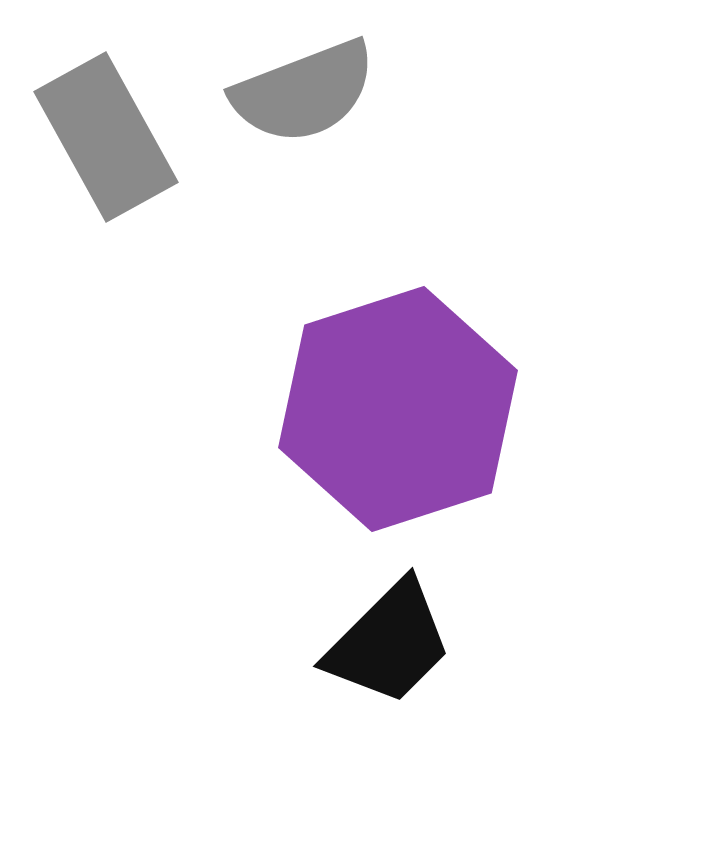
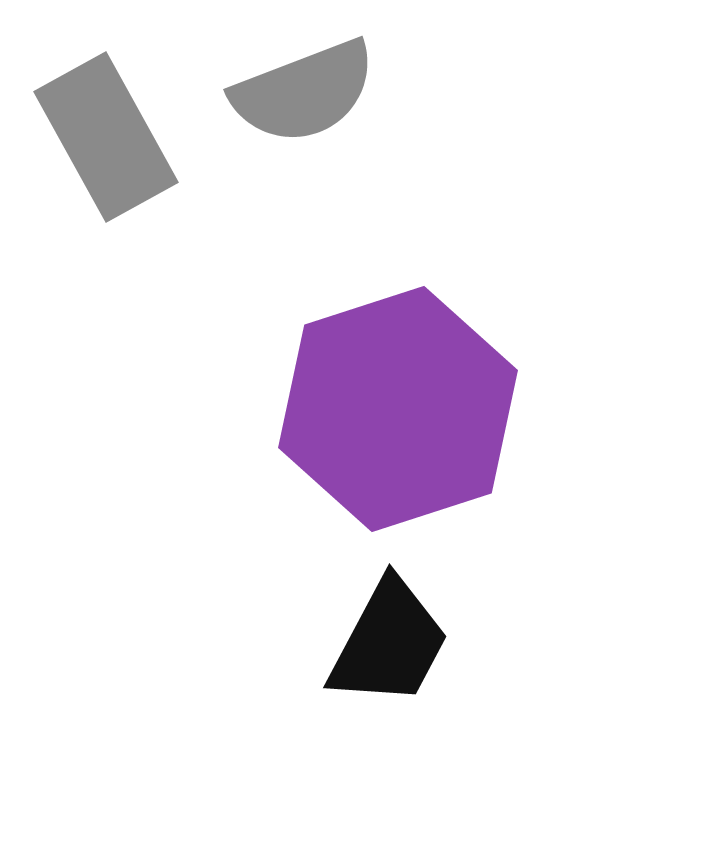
black trapezoid: rotated 17 degrees counterclockwise
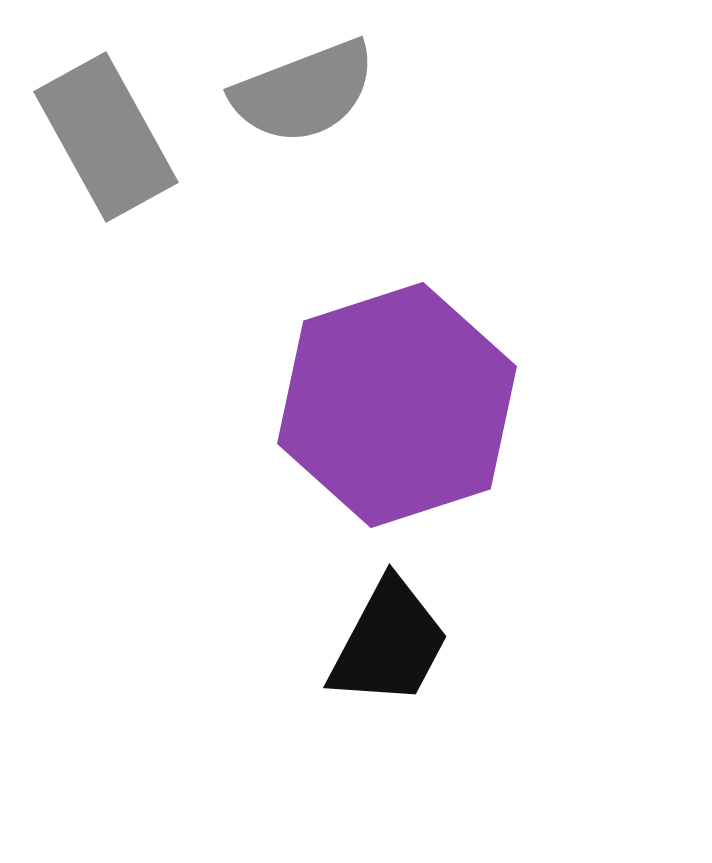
purple hexagon: moved 1 px left, 4 px up
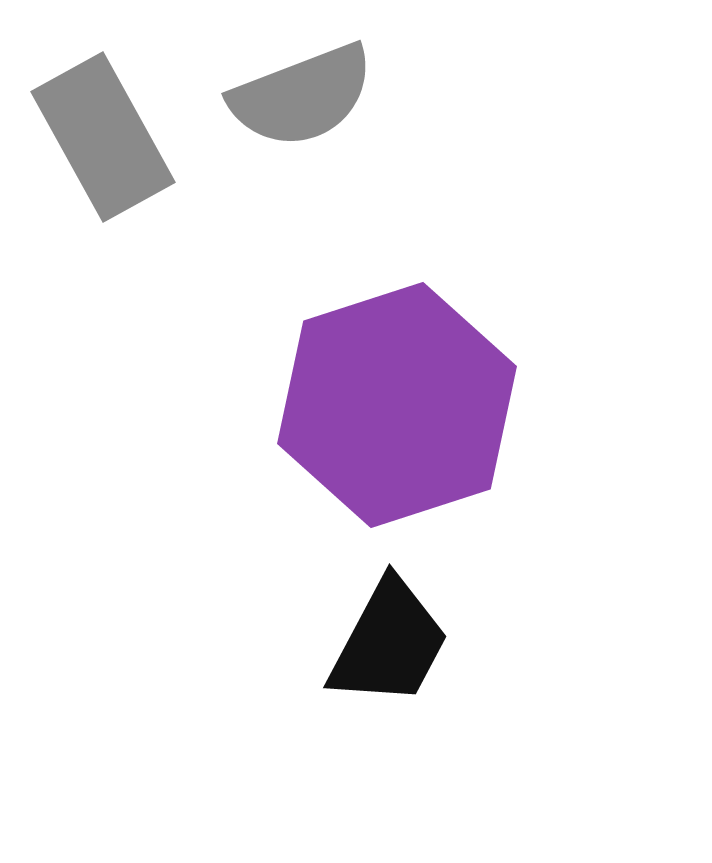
gray semicircle: moved 2 px left, 4 px down
gray rectangle: moved 3 px left
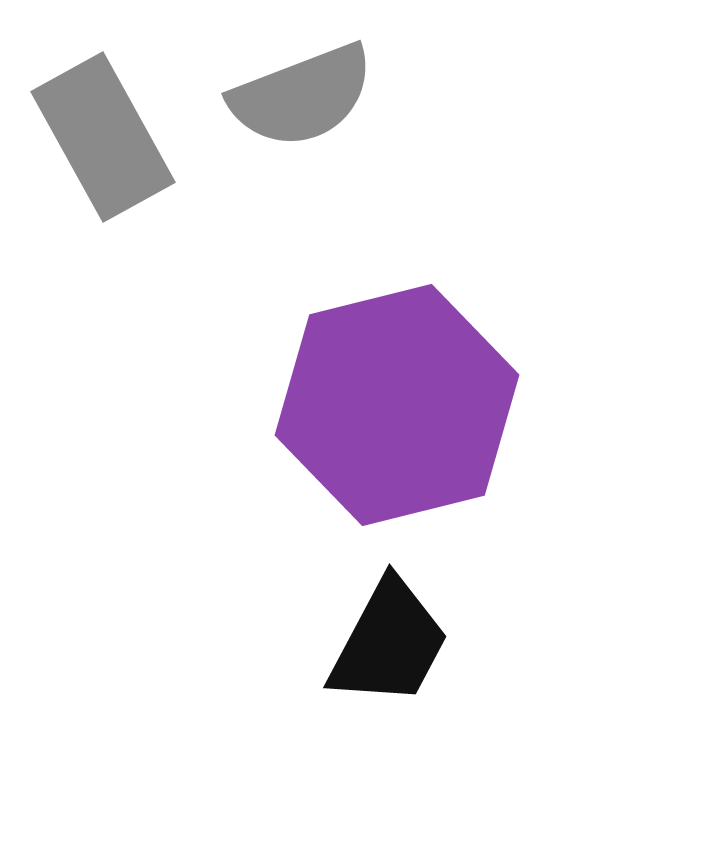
purple hexagon: rotated 4 degrees clockwise
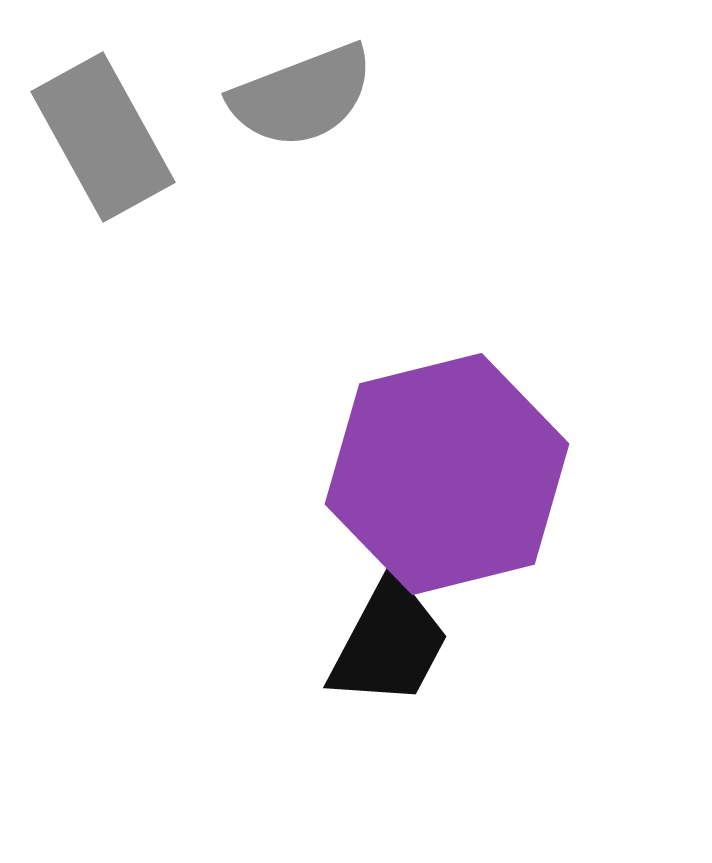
purple hexagon: moved 50 px right, 69 px down
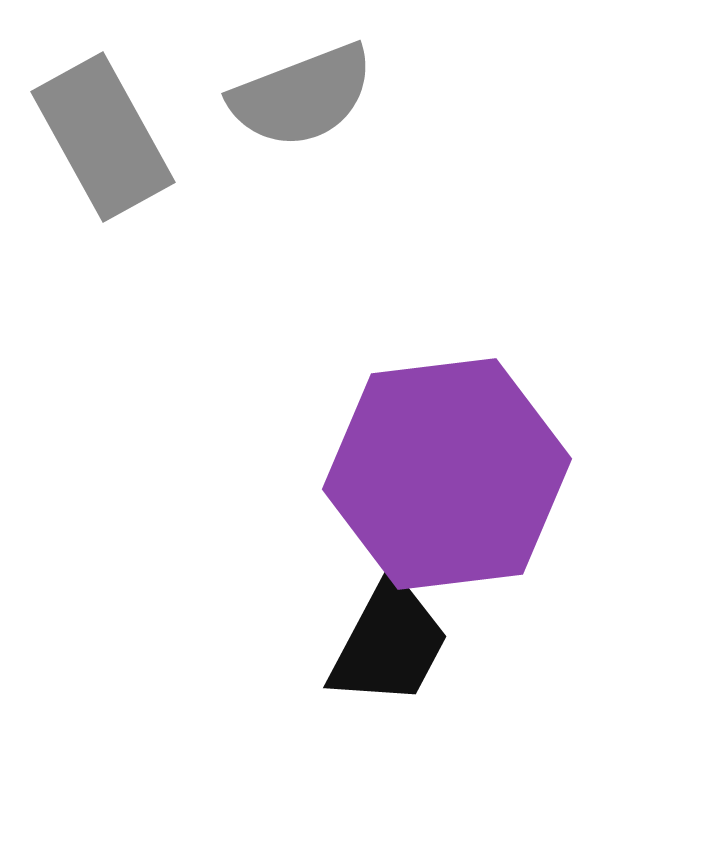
purple hexagon: rotated 7 degrees clockwise
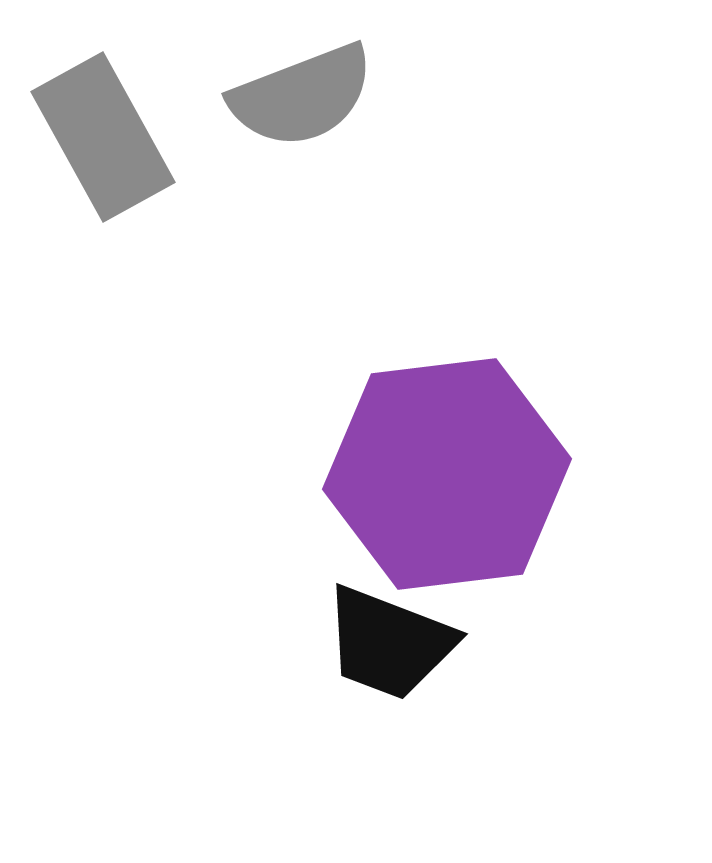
black trapezoid: rotated 83 degrees clockwise
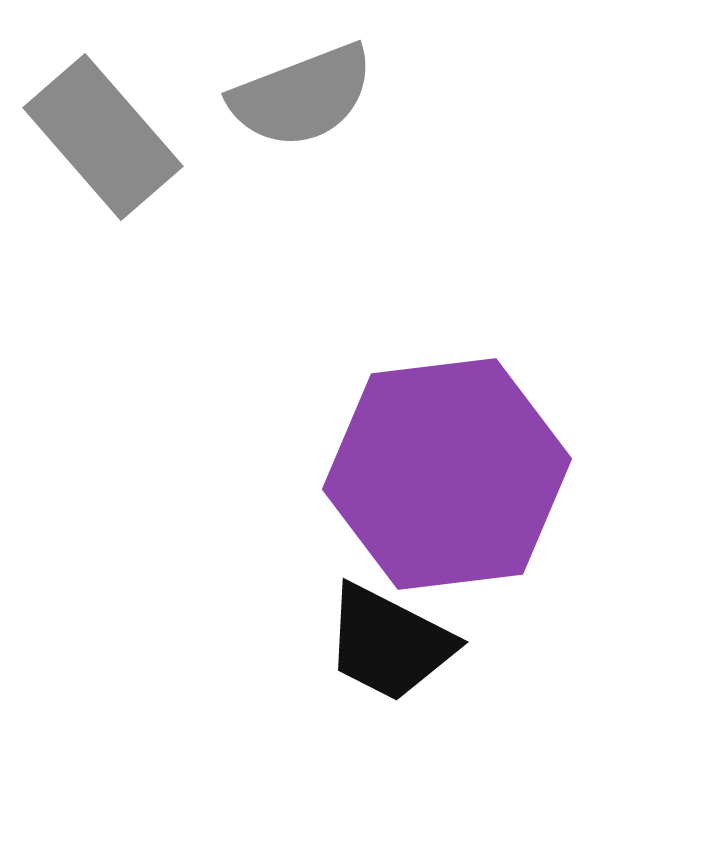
gray rectangle: rotated 12 degrees counterclockwise
black trapezoid: rotated 6 degrees clockwise
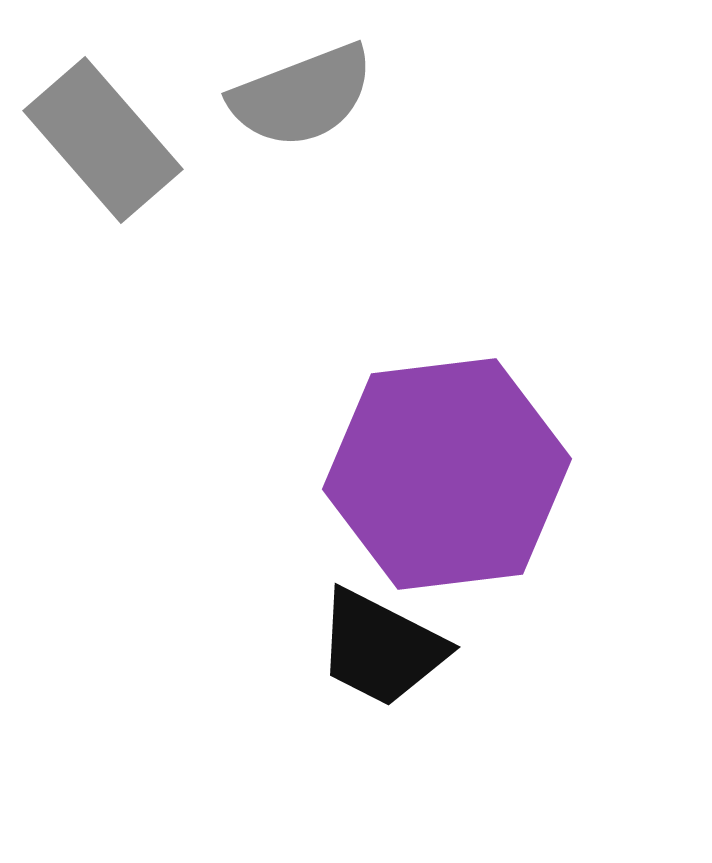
gray rectangle: moved 3 px down
black trapezoid: moved 8 px left, 5 px down
